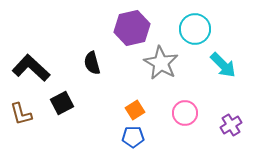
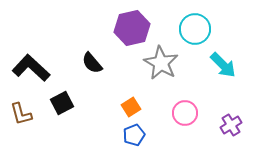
black semicircle: rotated 25 degrees counterclockwise
orange square: moved 4 px left, 3 px up
blue pentagon: moved 1 px right, 2 px up; rotated 20 degrees counterclockwise
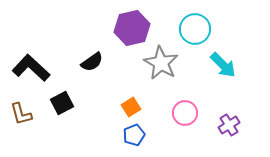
black semicircle: moved 1 px up; rotated 85 degrees counterclockwise
purple cross: moved 2 px left
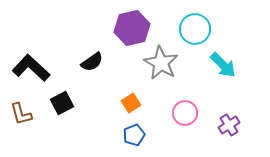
orange square: moved 4 px up
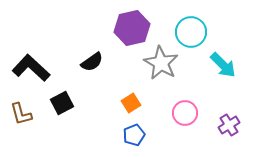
cyan circle: moved 4 px left, 3 px down
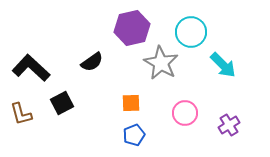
orange square: rotated 30 degrees clockwise
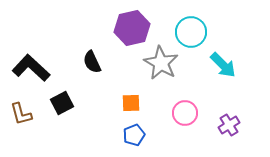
black semicircle: rotated 100 degrees clockwise
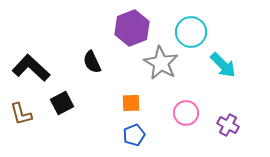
purple hexagon: rotated 8 degrees counterclockwise
pink circle: moved 1 px right
purple cross: moved 1 px left; rotated 30 degrees counterclockwise
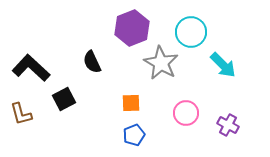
black square: moved 2 px right, 4 px up
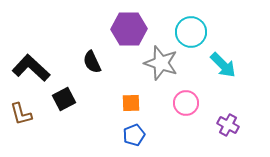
purple hexagon: moved 3 px left, 1 px down; rotated 20 degrees clockwise
gray star: rotated 12 degrees counterclockwise
pink circle: moved 10 px up
